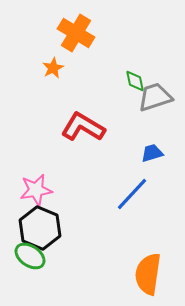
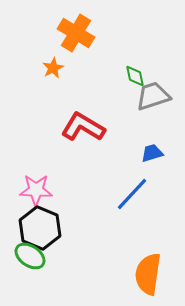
green diamond: moved 5 px up
gray trapezoid: moved 2 px left, 1 px up
pink star: rotated 12 degrees clockwise
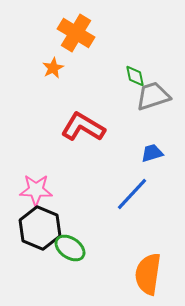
green ellipse: moved 40 px right, 8 px up
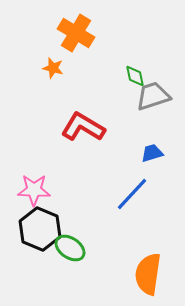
orange star: rotated 30 degrees counterclockwise
pink star: moved 2 px left
black hexagon: moved 1 px down
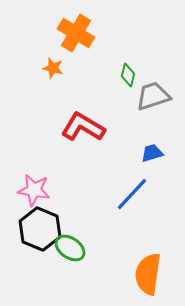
green diamond: moved 7 px left, 1 px up; rotated 25 degrees clockwise
pink star: rotated 8 degrees clockwise
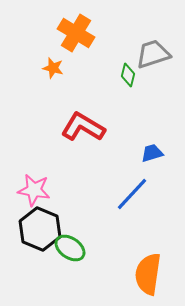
gray trapezoid: moved 42 px up
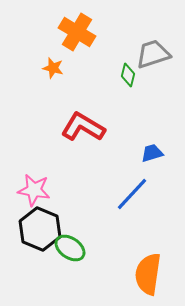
orange cross: moved 1 px right, 1 px up
